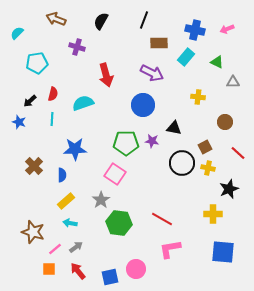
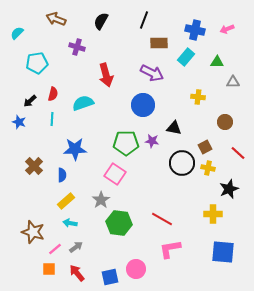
green triangle at (217, 62): rotated 24 degrees counterclockwise
red arrow at (78, 271): moved 1 px left, 2 px down
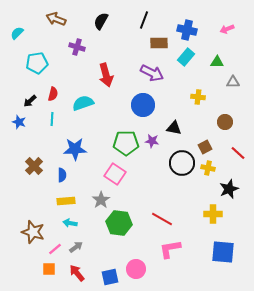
blue cross at (195, 30): moved 8 px left
yellow rectangle at (66, 201): rotated 36 degrees clockwise
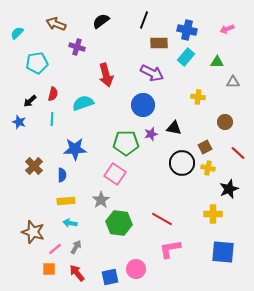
brown arrow at (56, 19): moved 5 px down
black semicircle at (101, 21): rotated 24 degrees clockwise
purple star at (152, 141): moved 1 px left, 7 px up; rotated 24 degrees counterclockwise
gray arrow at (76, 247): rotated 24 degrees counterclockwise
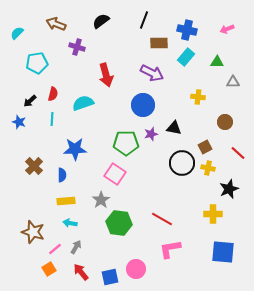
orange square at (49, 269): rotated 32 degrees counterclockwise
red arrow at (77, 273): moved 4 px right, 1 px up
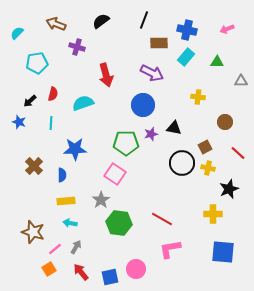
gray triangle at (233, 82): moved 8 px right, 1 px up
cyan line at (52, 119): moved 1 px left, 4 px down
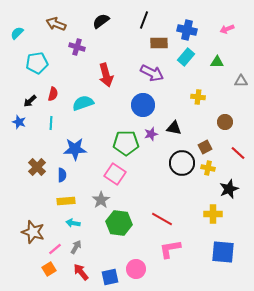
brown cross at (34, 166): moved 3 px right, 1 px down
cyan arrow at (70, 223): moved 3 px right
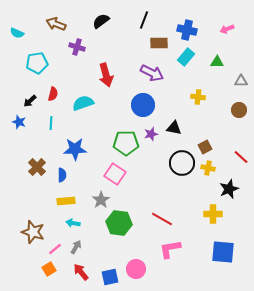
cyan semicircle at (17, 33): rotated 112 degrees counterclockwise
brown circle at (225, 122): moved 14 px right, 12 px up
red line at (238, 153): moved 3 px right, 4 px down
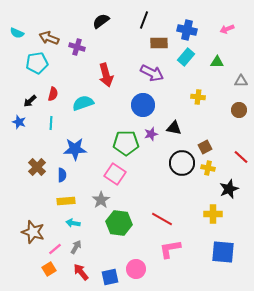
brown arrow at (56, 24): moved 7 px left, 14 px down
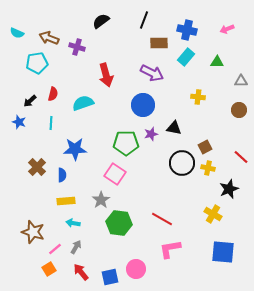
yellow cross at (213, 214): rotated 30 degrees clockwise
